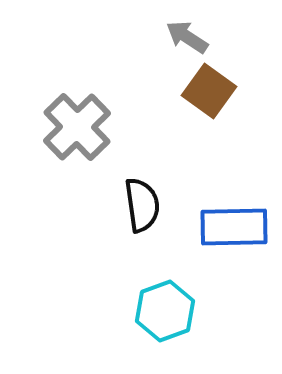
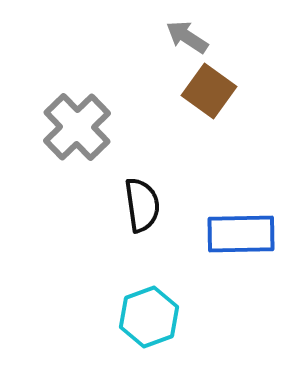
blue rectangle: moved 7 px right, 7 px down
cyan hexagon: moved 16 px left, 6 px down
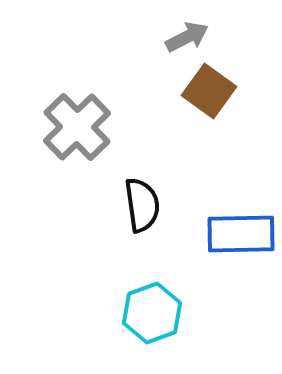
gray arrow: rotated 120 degrees clockwise
cyan hexagon: moved 3 px right, 4 px up
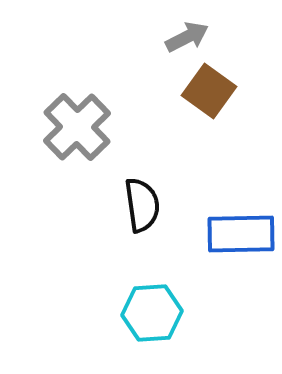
cyan hexagon: rotated 16 degrees clockwise
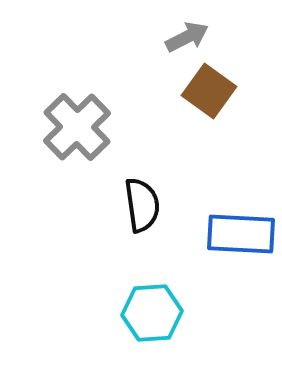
blue rectangle: rotated 4 degrees clockwise
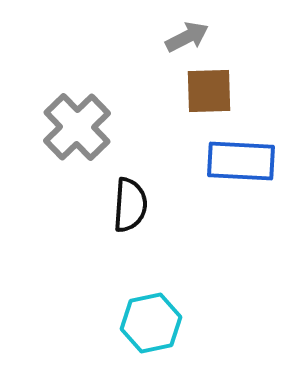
brown square: rotated 38 degrees counterclockwise
black semicircle: moved 12 px left; rotated 12 degrees clockwise
blue rectangle: moved 73 px up
cyan hexagon: moved 1 px left, 10 px down; rotated 8 degrees counterclockwise
